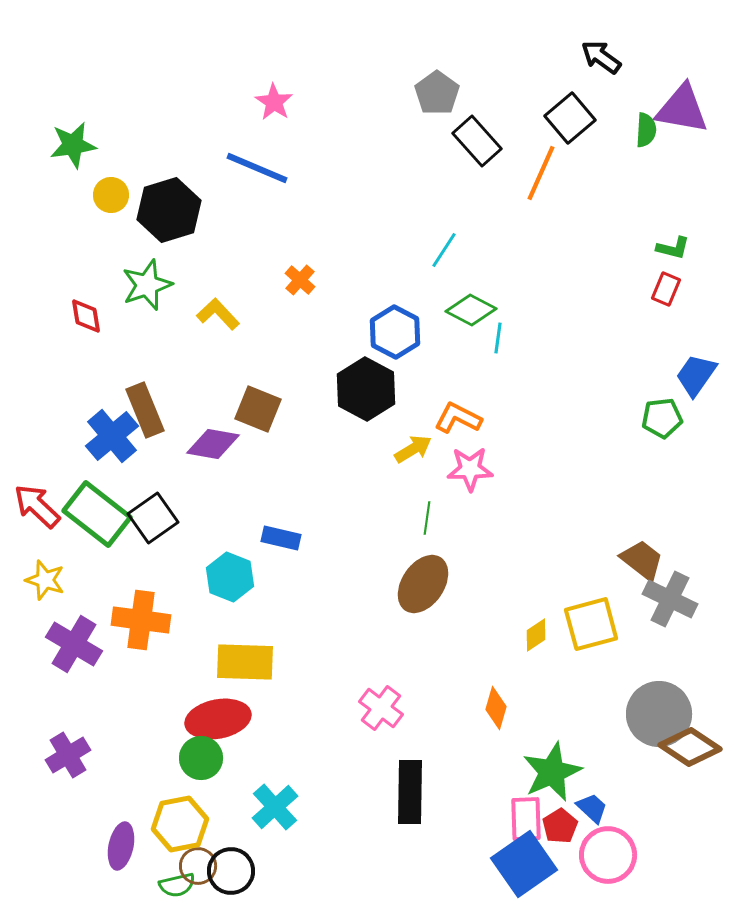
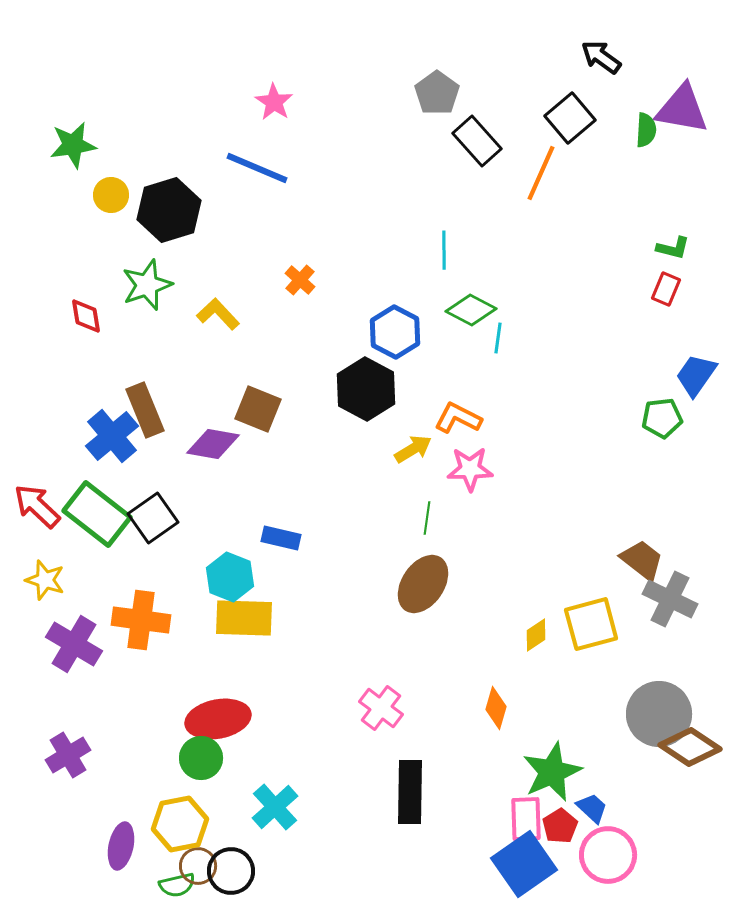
cyan line at (444, 250): rotated 33 degrees counterclockwise
yellow rectangle at (245, 662): moved 1 px left, 44 px up
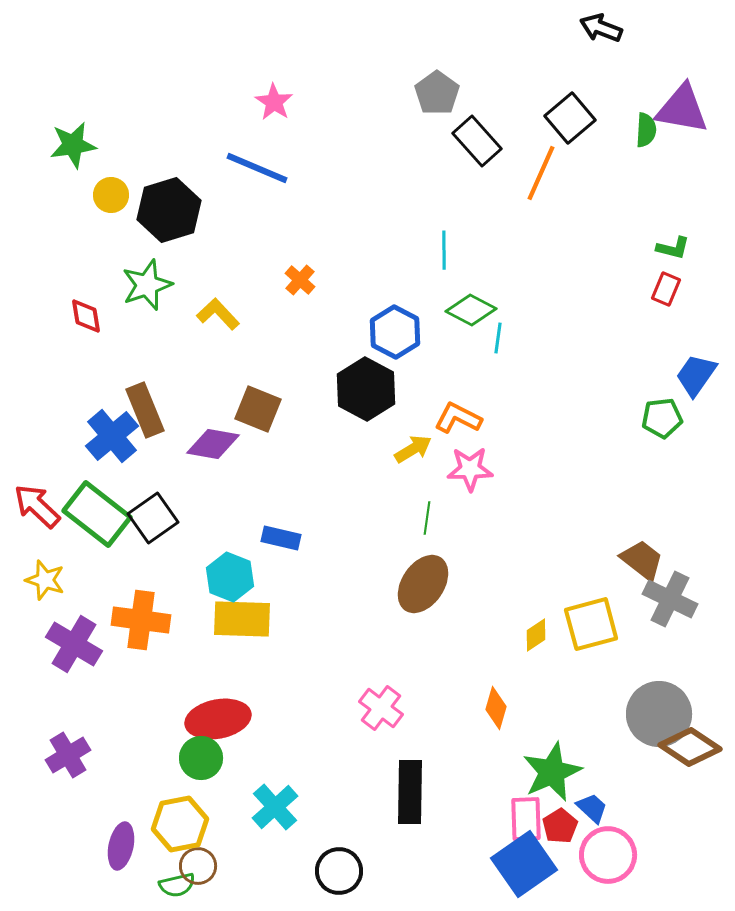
black arrow at (601, 57): moved 29 px up; rotated 15 degrees counterclockwise
yellow rectangle at (244, 618): moved 2 px left, 1 px down
black circle at (231, 871): moved 108 px right
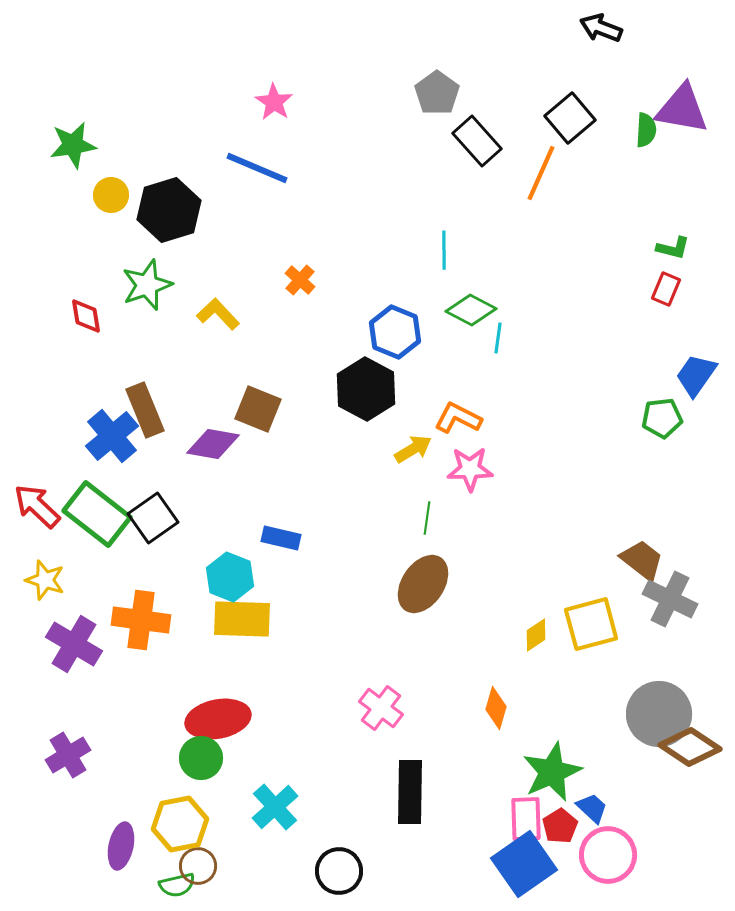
blue hexagon at (395, 332): rotated 6 degrees counterclockwise
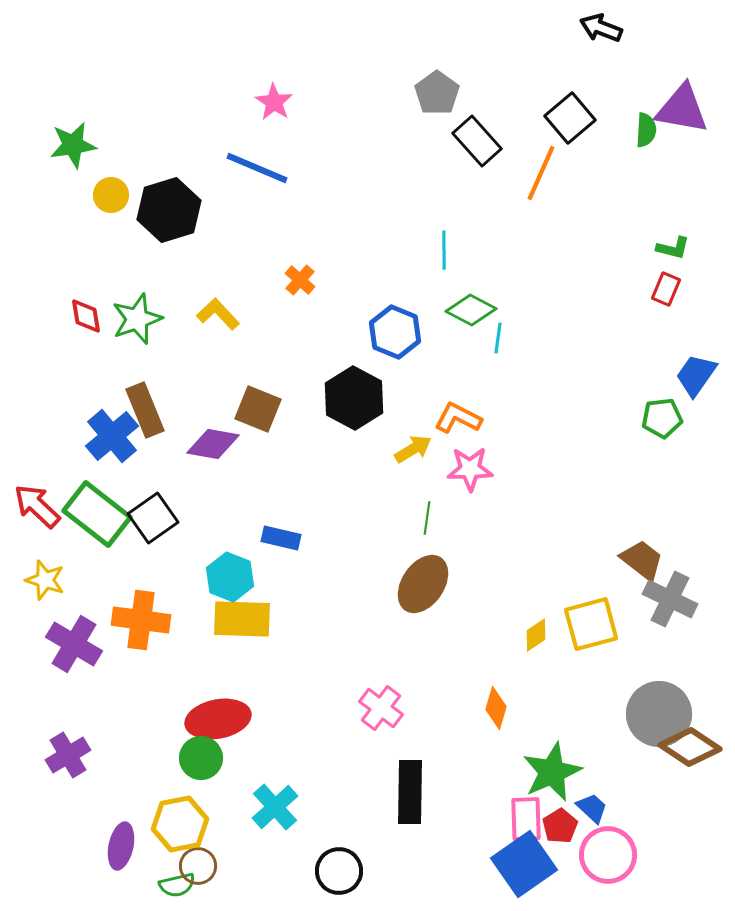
green star at (147, 285): moved 10 px left, 34 px down
black hexagon at (366, 389): moved 12 px left, 9 px down
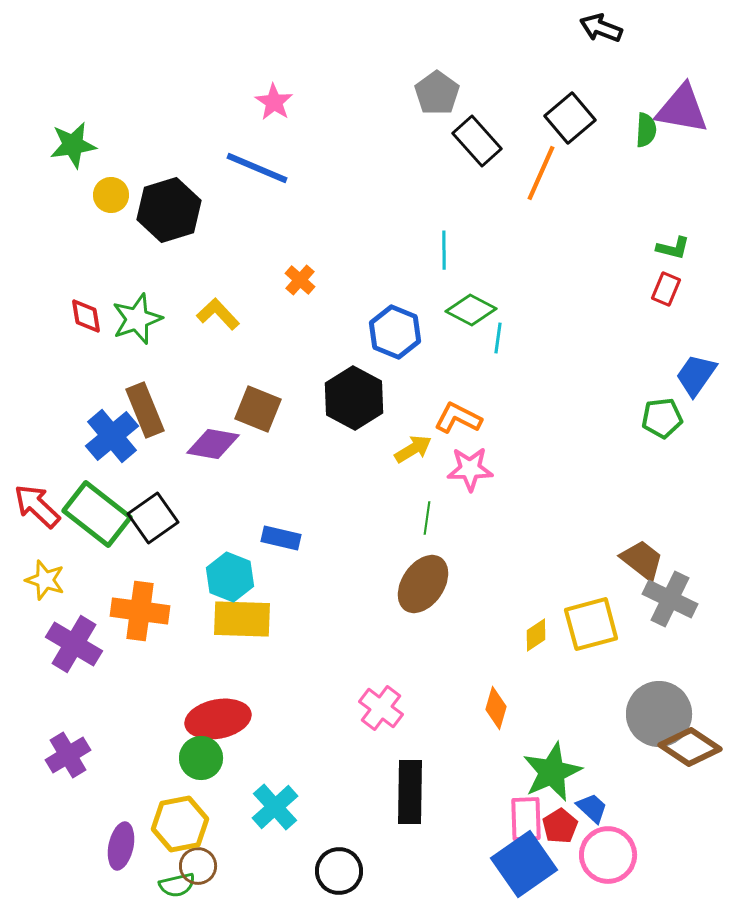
orange cross at (141, 620): moved 1 px left, 9 px up
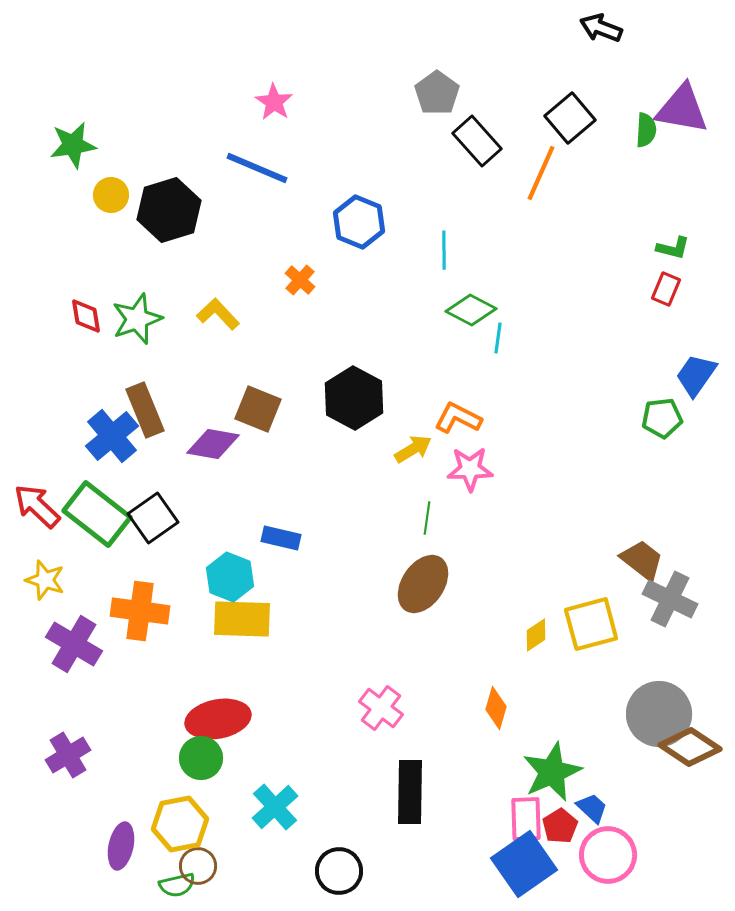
blue hexagon at (395, 332): moved 36 px left, 110 px up
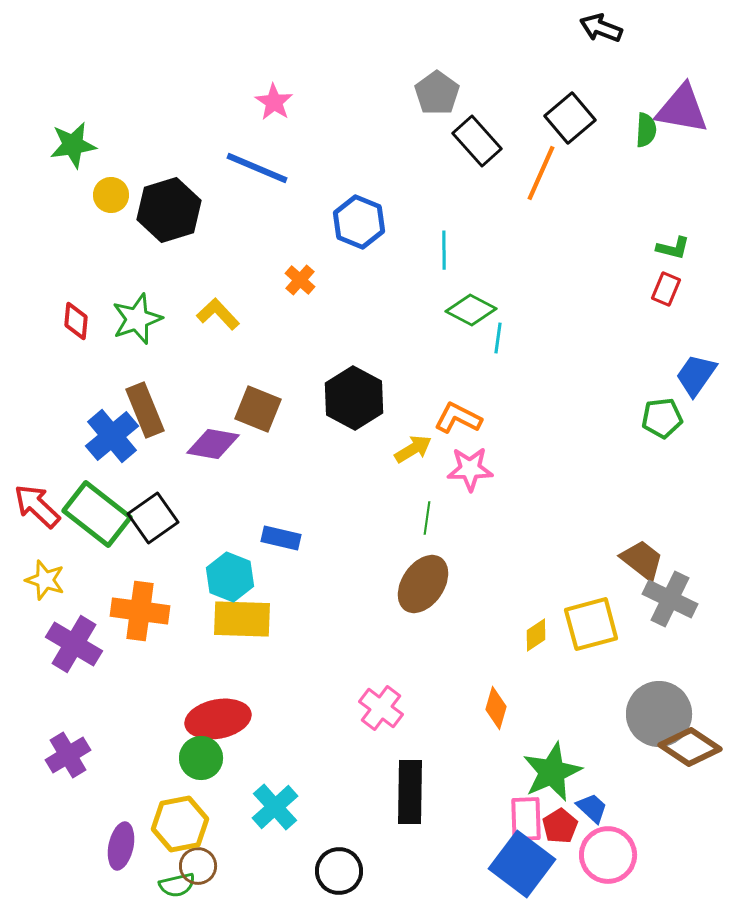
red diamond at (86, 316): moved 10 px left, 5 px down; rotated 15 degrees clockwise
blue square at (524, 864): moved 2 px left; rotated 18 degrees counterclockwise
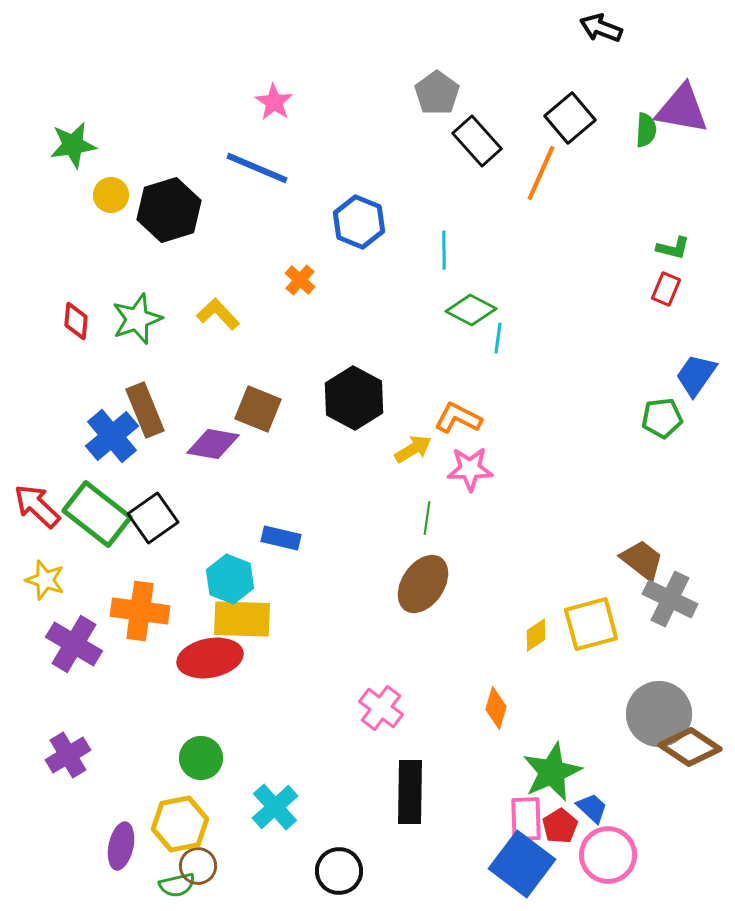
cyan hexagon at (230, 577): moved 2 px down
red ellipse at (218, 719): moved 8 px left, 61 px up
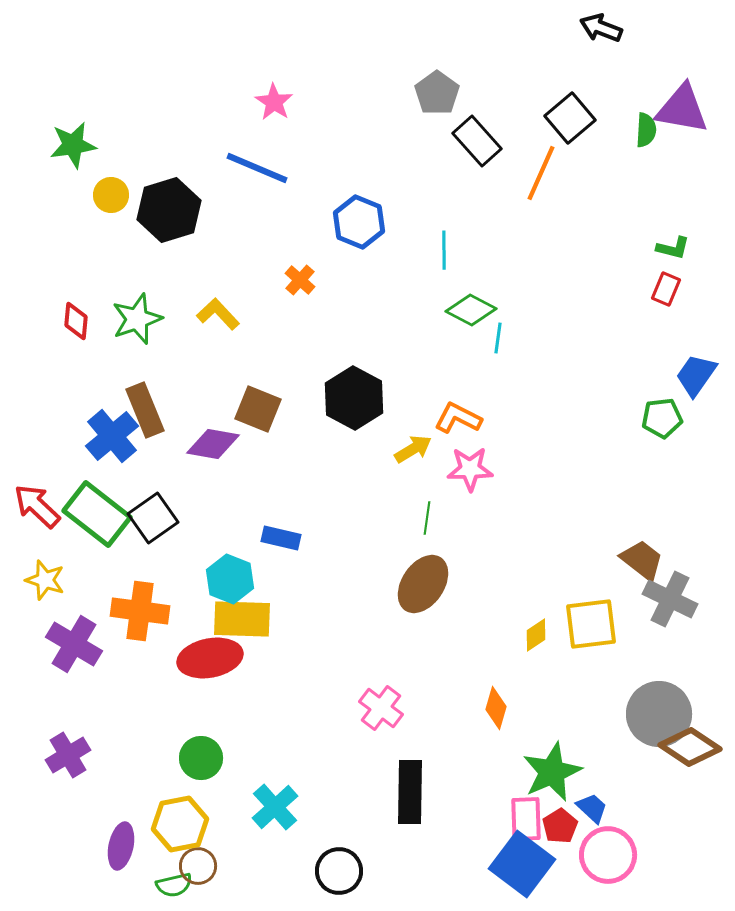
yellow square at (591, 624): rotated 8 degrees clockwise
green semicircle at (177, 885): moved 3 px left
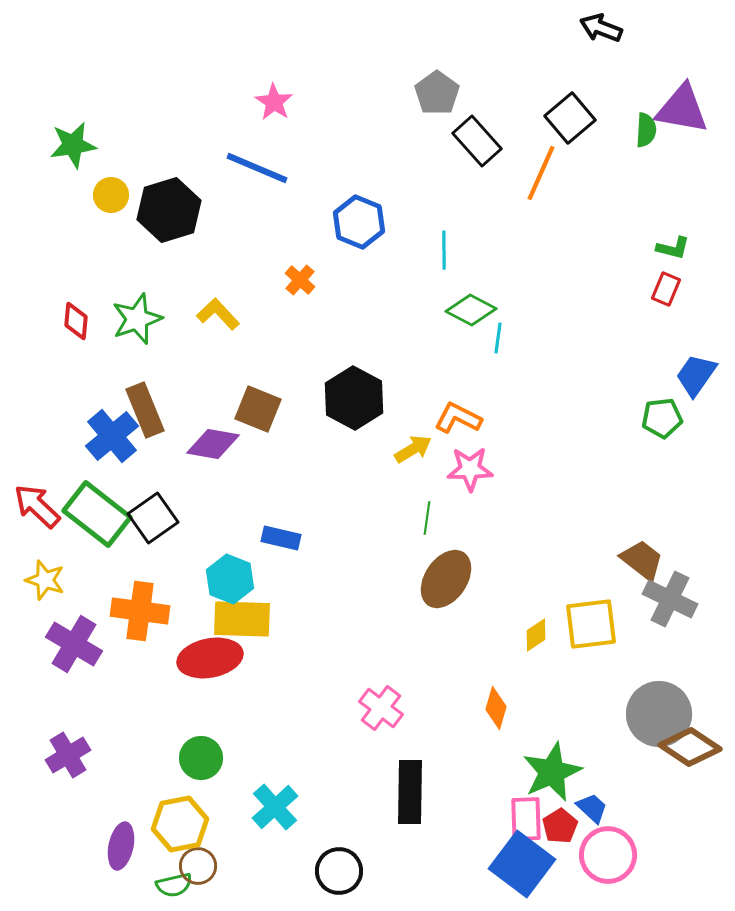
brown ellipse at (423, 584): moved 23 px right, 5 px up
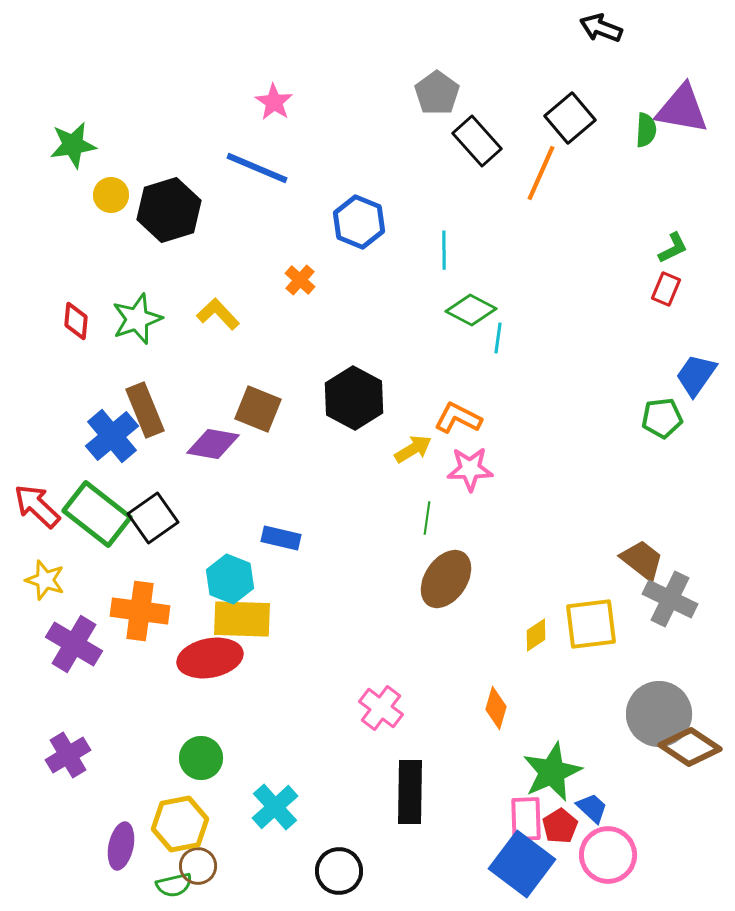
green L-shape at (673, 248): rotated 40 degrees counterclockwise
